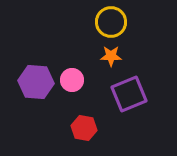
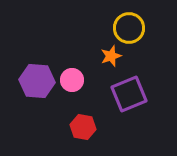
yellow circle: moved 18 px right, 6 px down
orange star: rotated 20 degrees counterclockwise
purple hexagon: moved 1 px right, 1 px up
red hexagon: moved 1 px left, 1 px up
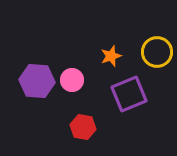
yellow circle: moved 28 px right, 24 px down
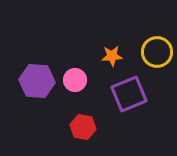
orange star: moved 1 px right; rotated 15 degrees clockwise
pink circle: moved 3 px right
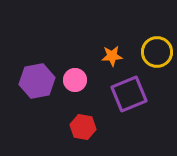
purple hexagon: rotated 16 degrees counterclockwise
